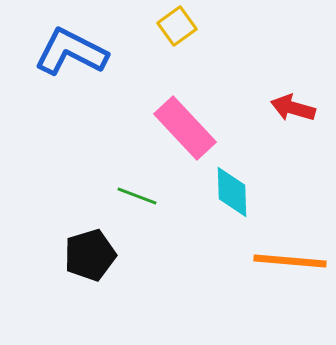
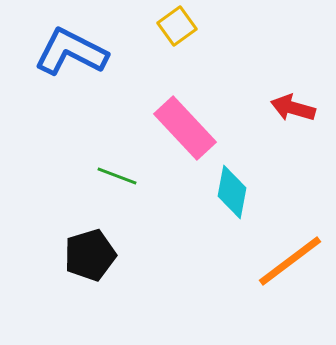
cyan diamond: rotated 12 degrees clockwise
green line: moved 20 px left, 20 px up
orange line: rotated 42 degrees counterclockwise
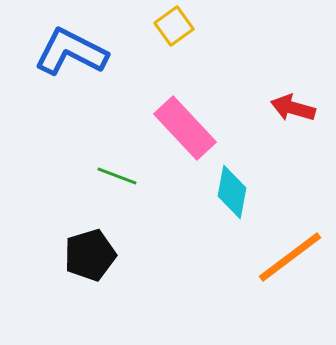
yellow square: moved 3 px left
orange line: moved 4 px up
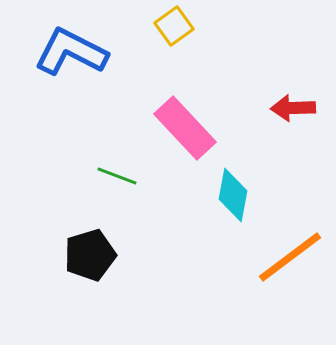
red arrow: rotated 18 degrees counterclockwise
cyan diamond: moved 1 px right, 3 px down
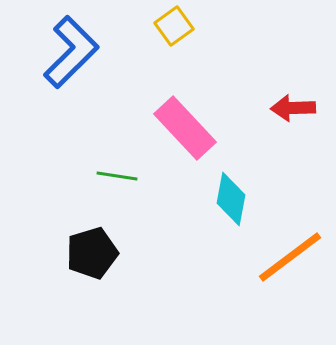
blue L-shape: rotated 108 degrees clockwise
green line: rotated 12 degrees counterclockwise
cyan diamond: moved 2 px left, 4 px down
black pentagon: moved 2 px right, 2 px up
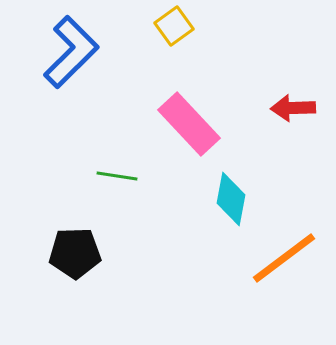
pink rectangle: moved 4 px right, 4 px up
black pentagon: moved 17 px left; rotated 15 degrees clockwise
orange line: moved 6 px left, 1 px down
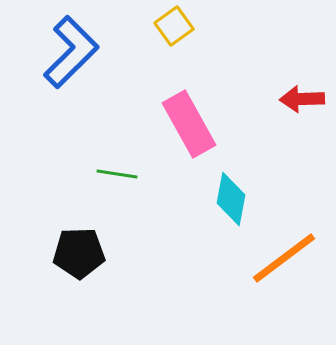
red arrow: moved 9 px right, 9 px up
pink rectangle: rotated 14 degrees clockwise
green line: moved 2 px up
black pentagon: moved 4 px right
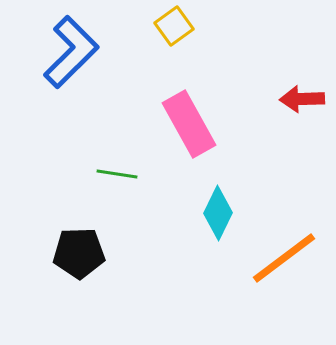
cyan diamond: moved 13 px left, 14 px down; rotated 16 degrees clockwise
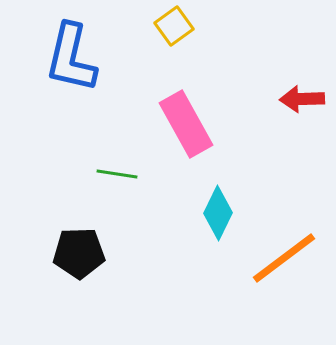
blue L-shape: moved 6 px down; rotated 148 degrees clockwise
pink rectangle: moved 3 px left
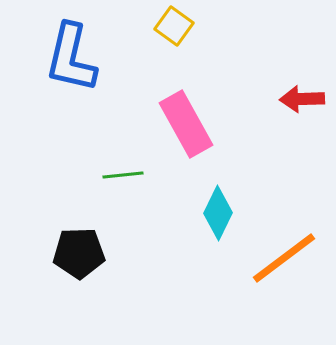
yellow square: rotated 18 degrees counterclockwise
green line: moved 6 px right, 1 px down; rotated 15 degrees counterclockwise
